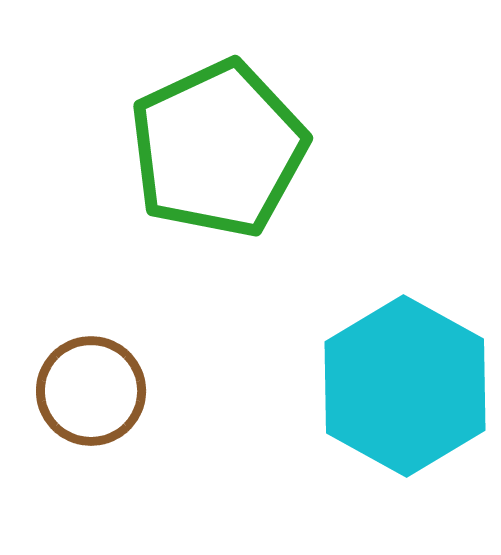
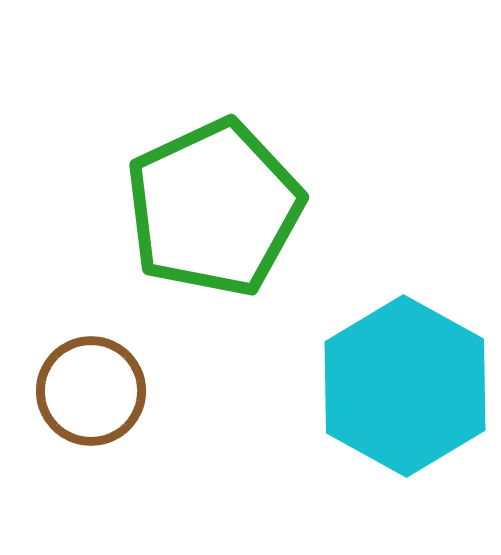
green pentagon: moved 4 px left, 59 px down
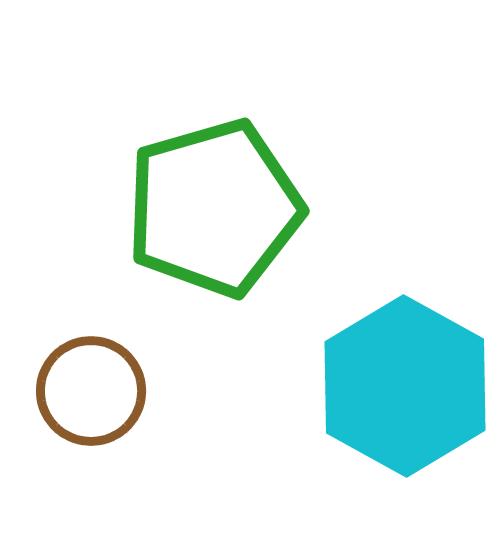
green pentagon: rotated 9 degrees clockwise
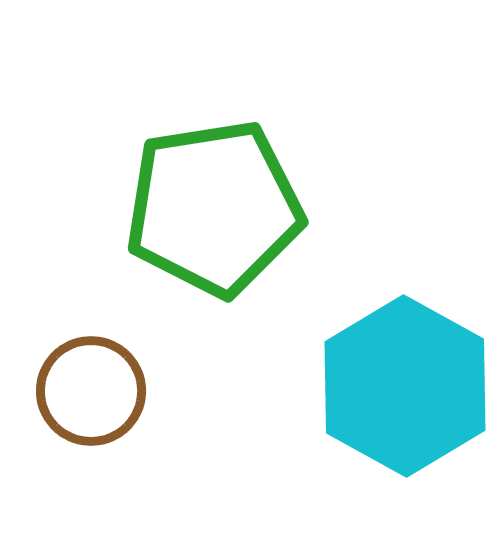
green pentagon: rotated 7 degrees clockwise
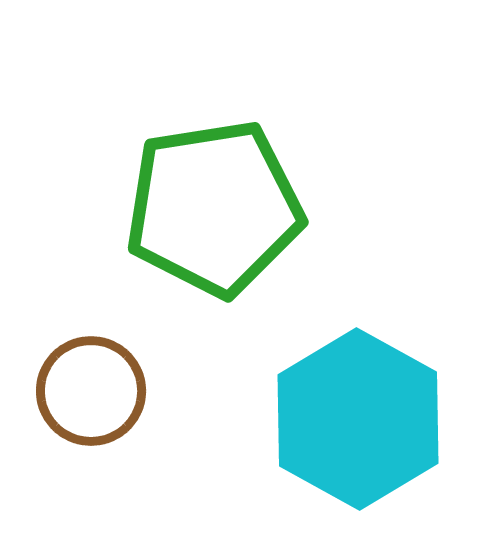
cyan hexagon: moved 47 px left, 33 px down
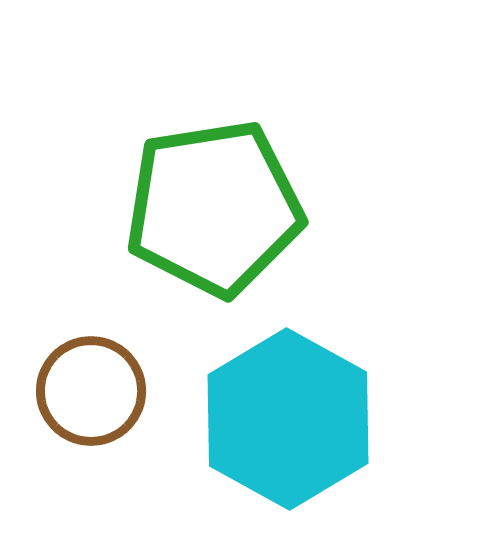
cyan hexagon: moved 70 px left
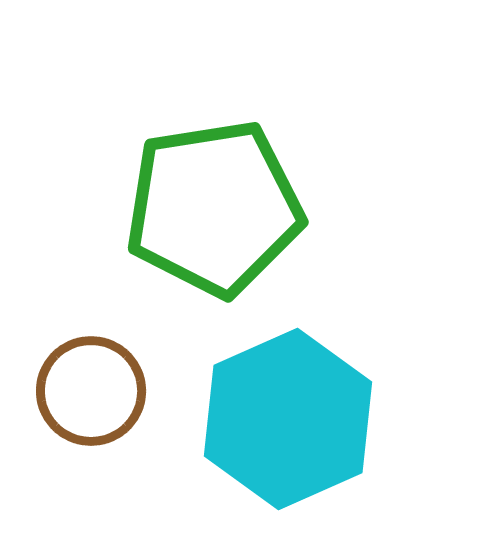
cyan hexagon: rotated 7 degrees clockwise
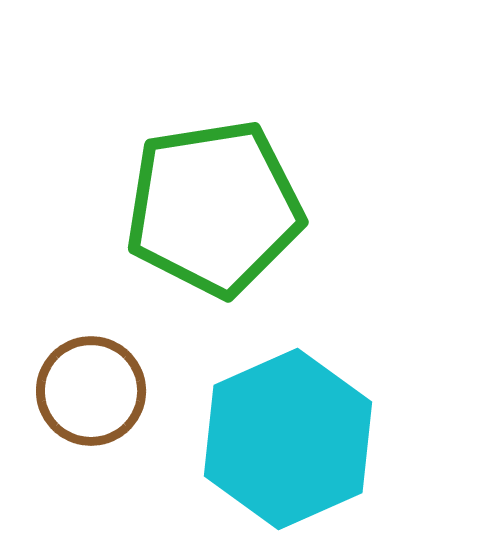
cyan hexagon: moved 20 px down
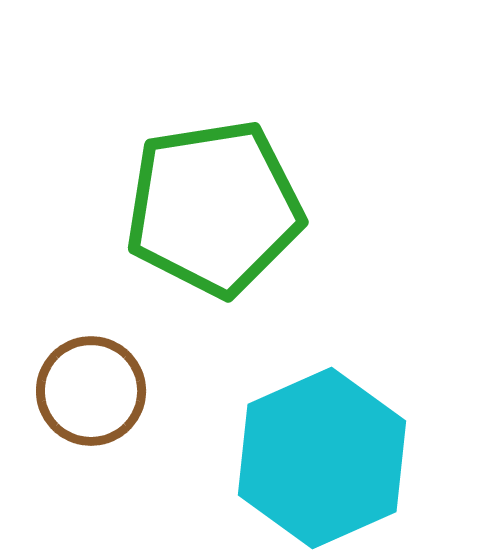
cyan hexagon: moved 34 px right, 19 px down
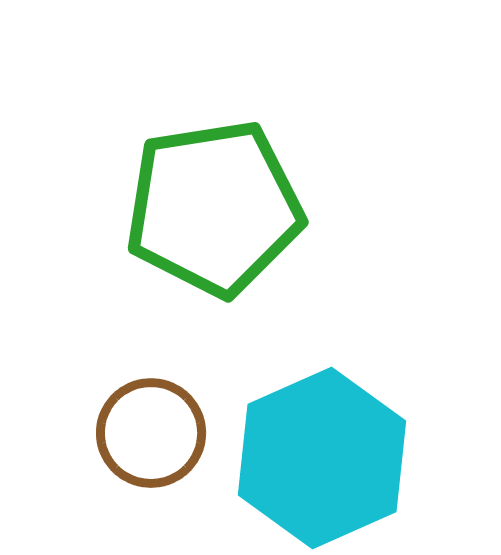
brown circle: moved 60 px right, 42 px down
